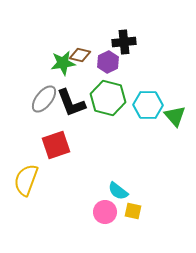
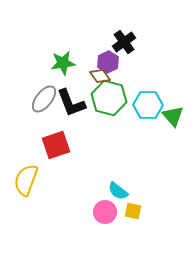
black cross: rotated 30 degrees counterclockwise
brown diamond: moved 20 px right, 21 px down; rotated 40 degrees clockwise
green hexagon: moved 1 px right
green triangle: moved 2 px left
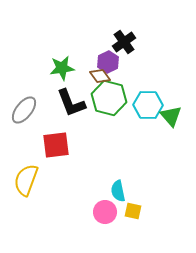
green star: moved 1 px left, 5 px down
gray ellipse: moved 20 px left, 11 px down
green triangle: moved 2 px left
red square: rotated 12 degrees clockwise
cyan semicircle: rotated 40 degrees clockwise
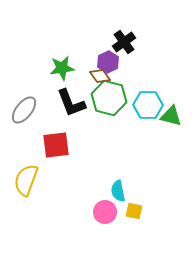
green triangle: rotated 35 degrees counterclockwise
yellow square: moved 1 px right
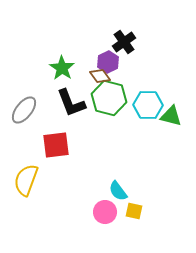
green star: rotated 30 degrees counterclockwise
cyan semicircle: rotated 25 degrees counterclockwise
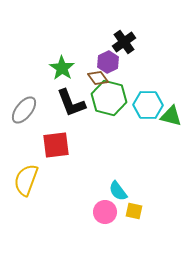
brown diamond: moved 2 px left, 2 px down
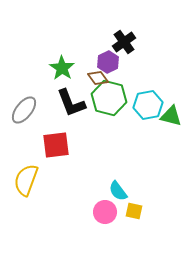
cyan hexagon: rotated 12 degrees counterclockwise
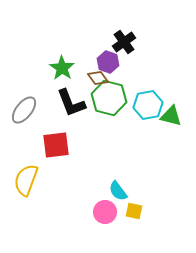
purple hexagon: rotated 15 degrees counterclockwise
